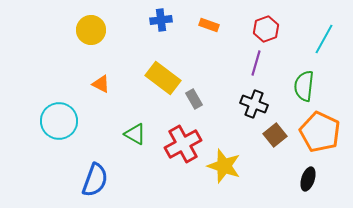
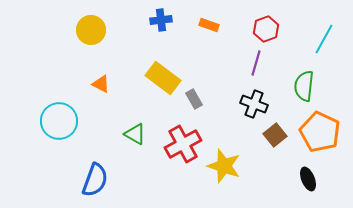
black ellipse: rotated 40 degrees counterclockwise
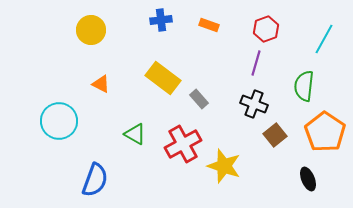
gray rectangle: moved 5 px right; rotated 12 degrees counterclockwise
orange pentagon: moved 5 px right; rotated 9 degrees clockwise
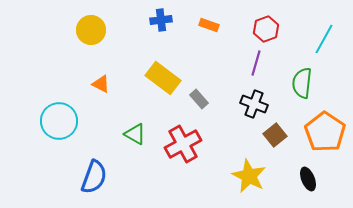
green semicircle: moved 2 px left, 3 px up
yellow star: moved 25 px right, 10 px down; rotated 8 degrees clockwise
blue semicircle: moved 1 px left, 3 px up
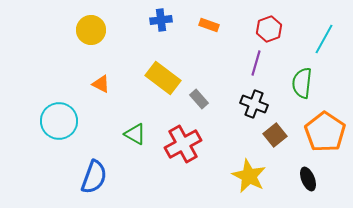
red hexagon: moved 3 px right
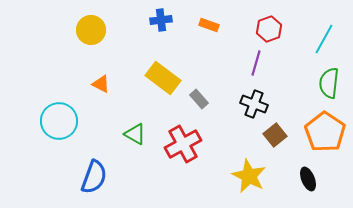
green semicircle: moved 27 px right
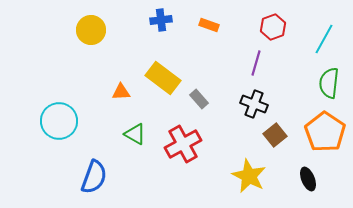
red hexagon: moved 4 px right, 2 px up
orange triangle: moved 20 px right, 8 px down; rotated 30 degrees counterclockwise
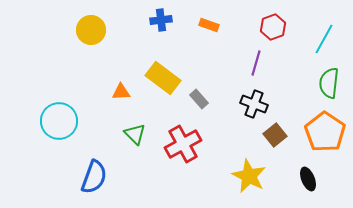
green triangle: rotated 15 degrees clockwise
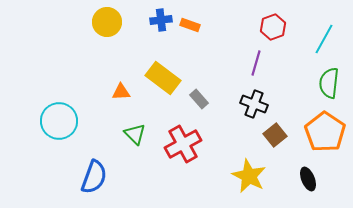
orange rectangle: moved 19 px left
yellow circle: moved 16 px right, 8 px up
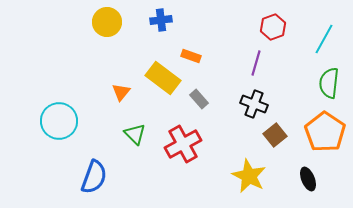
orange rectangle: moved 1 px right, 31 px down
orange triangle: rotated 48 degrees counterclockwise
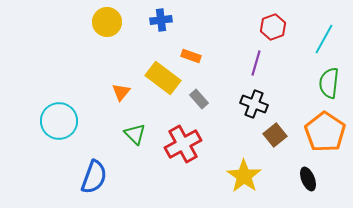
yellow star: moved 5 px left; rotated 8 degrees clockwise
